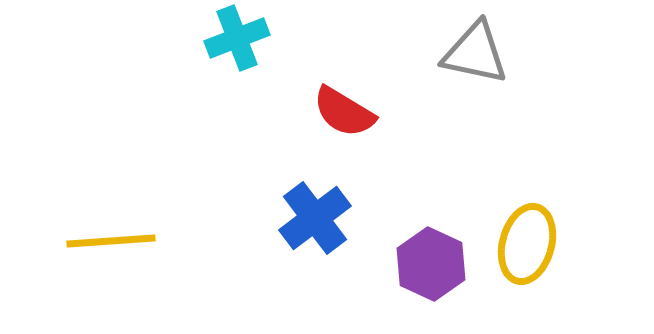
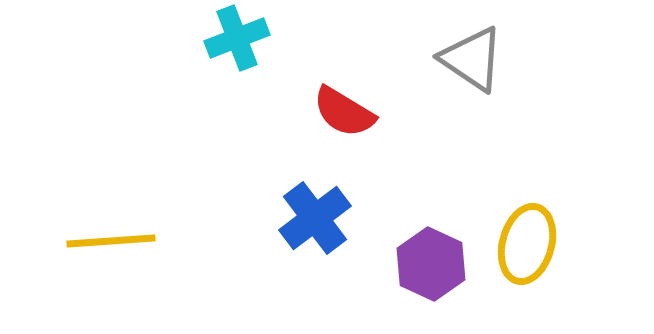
gray triangle: moved 3 px left, 6 px down; rotated 22 degrees clockwise
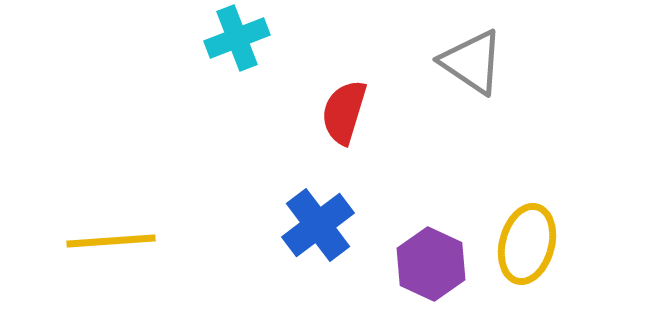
gray triangle: moved 3 px down
red semicircle: rotated 76 degrees clockwise
blue cross: moved 3 px right, 7 px down
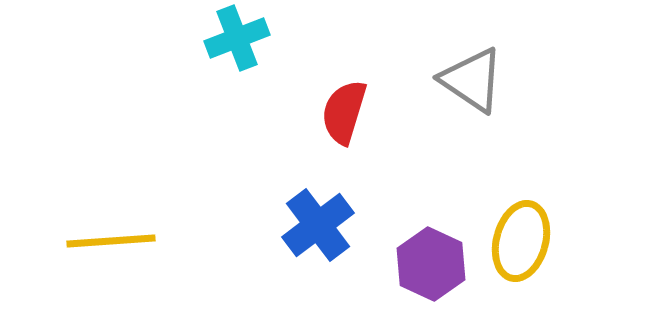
gray triangle: moved 18 px down
yellow ellipse: moved 6 px left, 3 px up
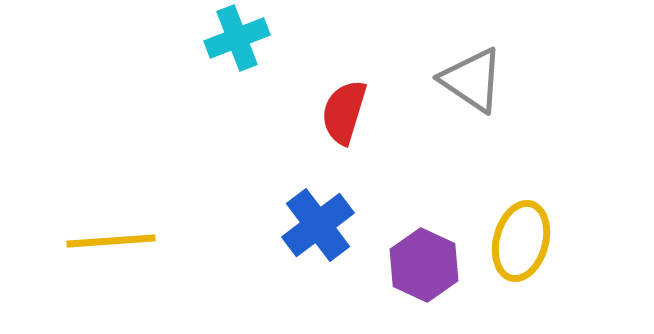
purple hexagon: moved 7 px left, 1 px down
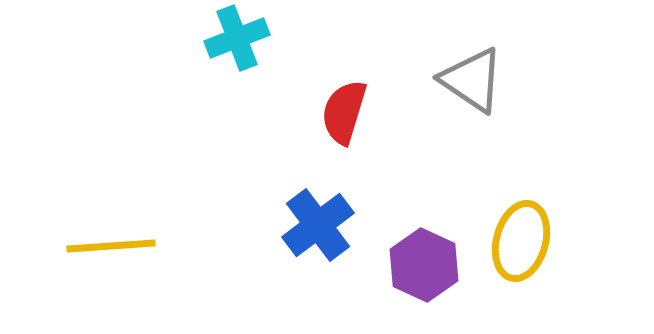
yellow line: moved 5 px down
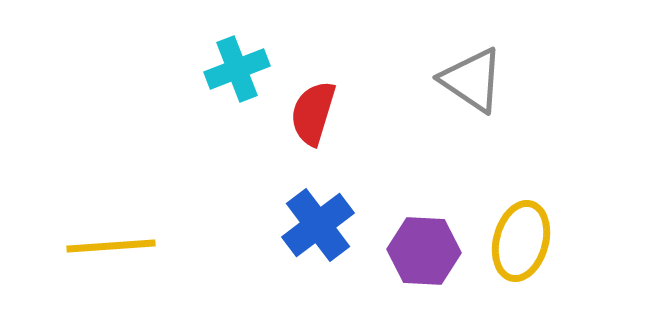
cyan cross: moved 31 px down
red semicircle: moved 31 px left, 1 px down
purple hexagon: moved 14 px up; rotated 22 degrees counterclockwise
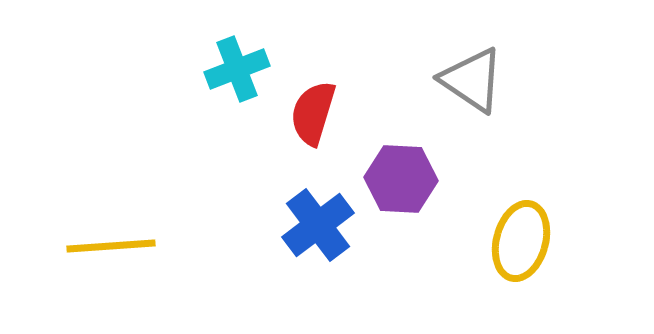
purple hexagon: moved 23 px left, 72 px up
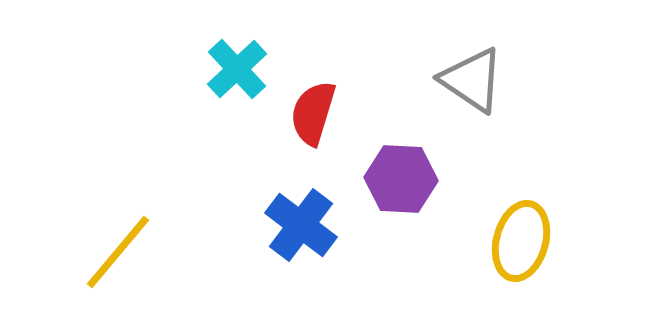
cyan cross: rotated 22 degrees counterclockwise
blue cross: moved 17 px left; rotated 16 degrees counterclockwise
yellow line: moved 7 px right, 6 px down; rotated 46 degrees counterclockwise
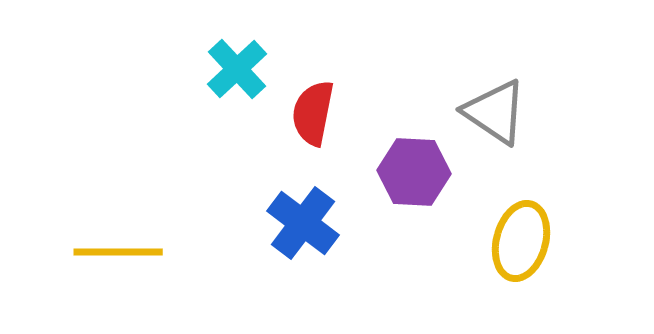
gray triangle: moved 23 px right, 32 px down
red semicircle: rotated 6 degrees counterclockwise
purple hexagon: moved 13 px right, 7 px up
blue cross: moved 2 px right, 2 px up
yellow line: rotated 50 degrees clockwise
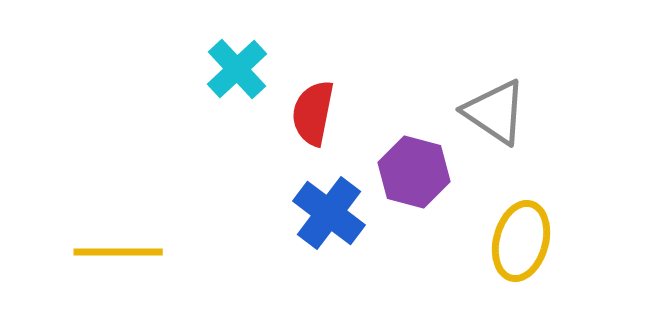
purple hexagon: rotated 12 degrees clockwise
blue cross: moved 26 px right, 10 px up
